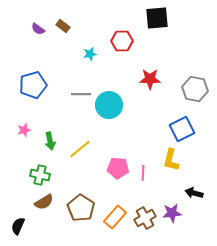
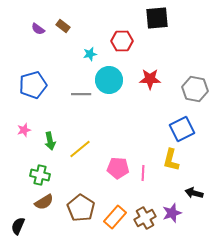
cyan circle: moved 25 px up
purple star: rotated 12 degrees counterclockwise
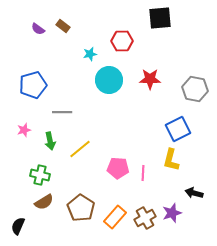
black square: moved 3 px right
gray line: moved 19 px left, 18 px down
blue square: moved 4 px left
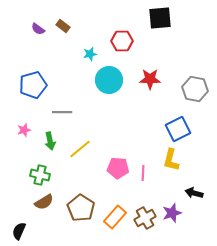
black semicircle: moved 1 px right, 5 px down
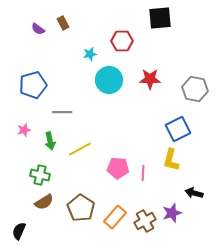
brown rectangle: moved 3 px up; rotated 24 degrees clockwise
yellow line: rotated 10 degrees clockwise
brown cross: moved 3 px down
